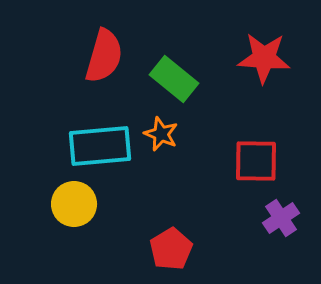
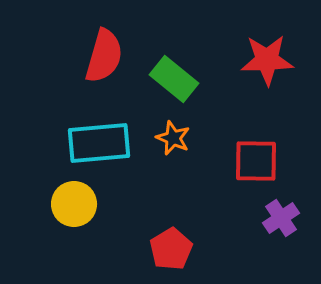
red star: moved 3 px right, 2 px down; rotated 6 degrees counterclockwise
orange star: moved 12 px right, 4 px down
cyan rectangle: moved 1 px left, 3 px up
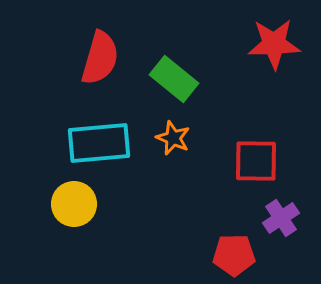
red semicircle: moved 4 px left, 2 px down
red star: moved 7 px right, 16 px up
red pentagon: moved 63 px right, 6 px down; rotated 30 degrees clockwise
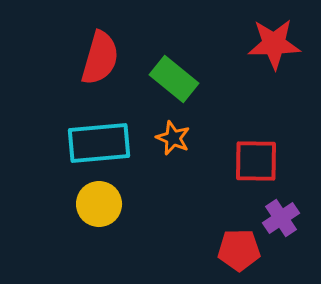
yellow circle: moved 25 px right
red pentagon: moved 5 px right, 5 px up
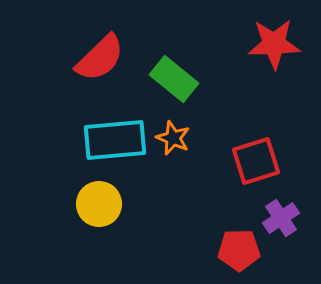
red semicircle: rotated 30 degrees clockwise
cyan rectangle: moved 16 px right, 3 px up
red square: rotated 18 degrees counterclockwise
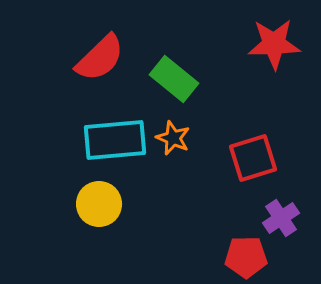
red square: moved 3 px left, 3 px up
red pentagon: moved 7 px right, 7 px down
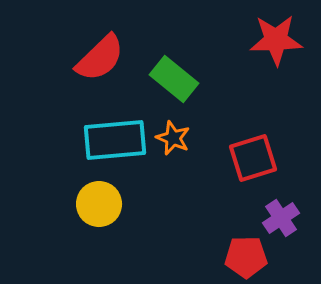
red star: moved 2 px right, 4 px up
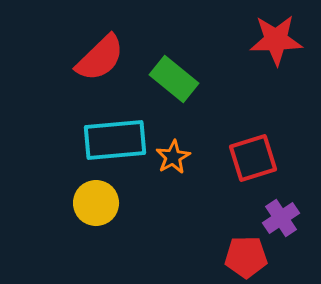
orange star: moved 19 px down; rotated 20 degrees clockwise
yellow circle: moved 3 px left, 1 px up
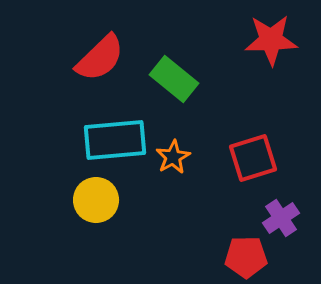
red star: moved 5 px left
yellow circle: moved 3 px up
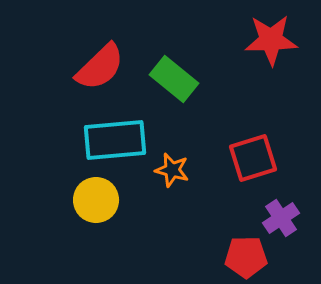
red semicircle: moved 9 px down
orange star: moved 1 px left, 13 px down; rotated 28 degrees counterclockwise
